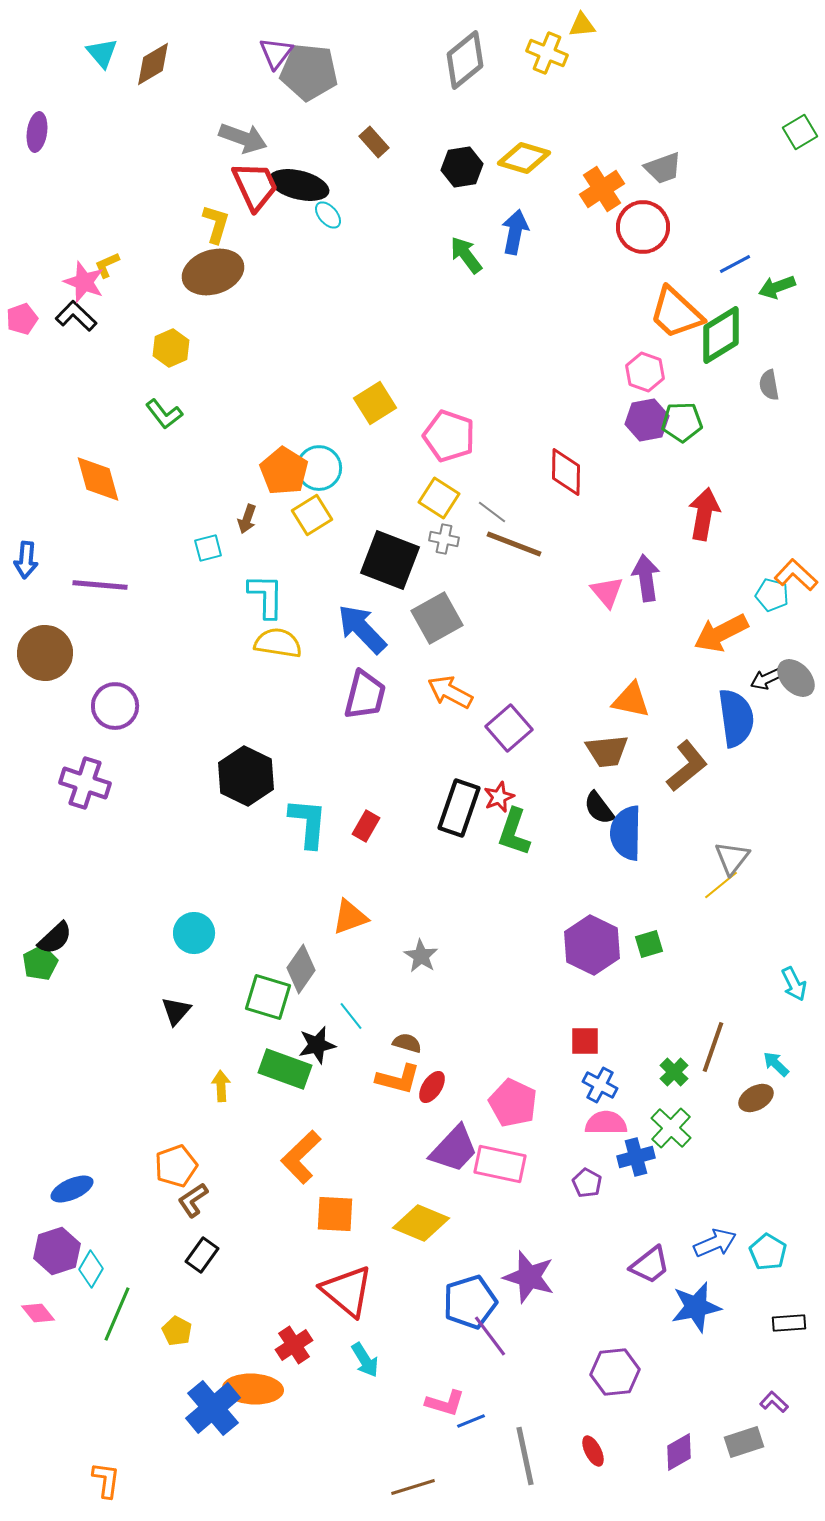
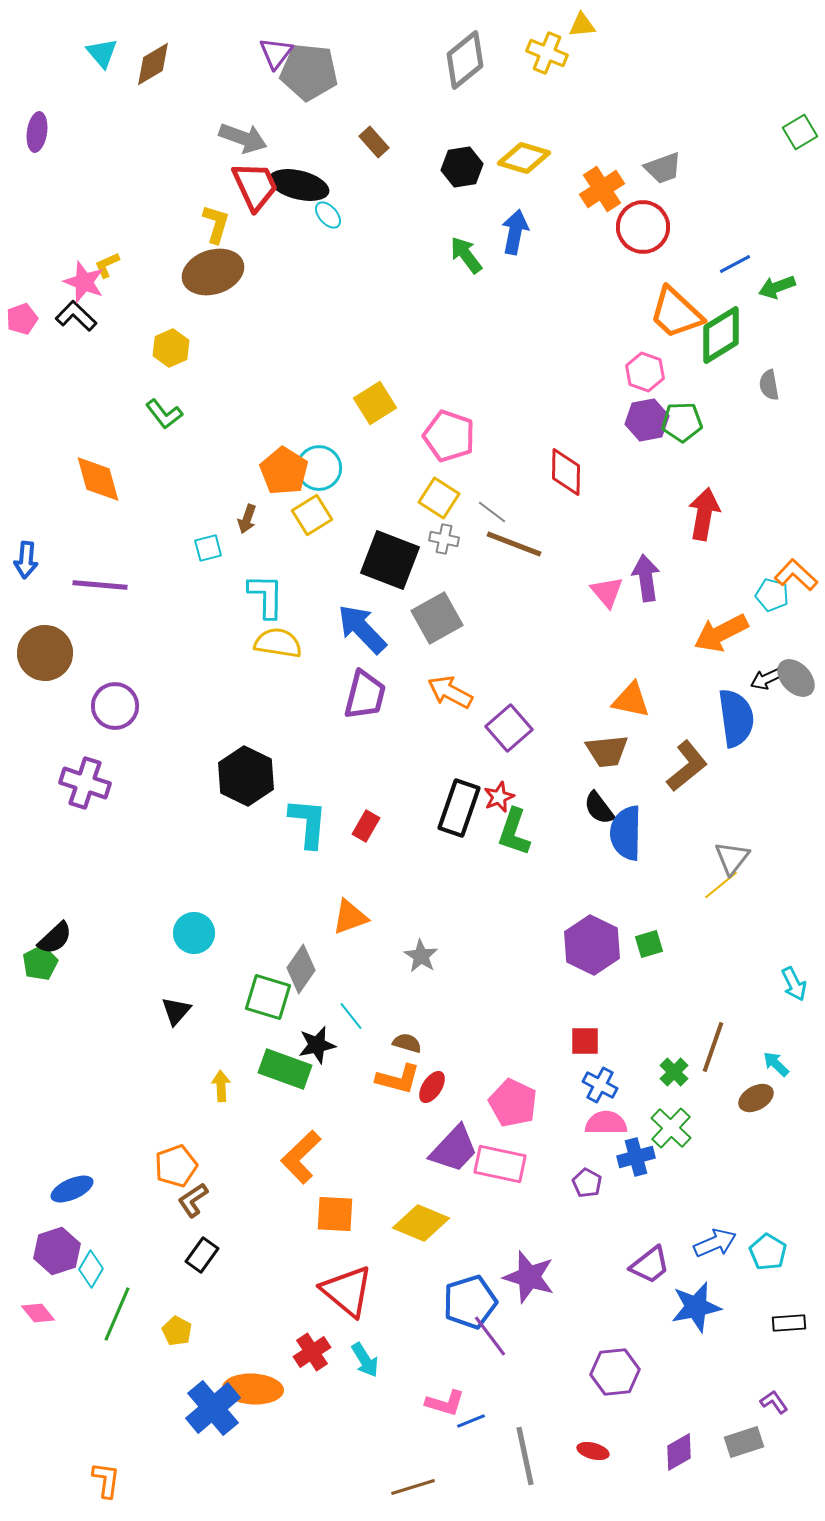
red cross at (294, 1345): moved 18 px right, 7 px down
purple L-shape at (774, 1402): rotated 12 degrees clockwise
red ellipse at (593, 1451): rotated 48 degrees counterclockwise
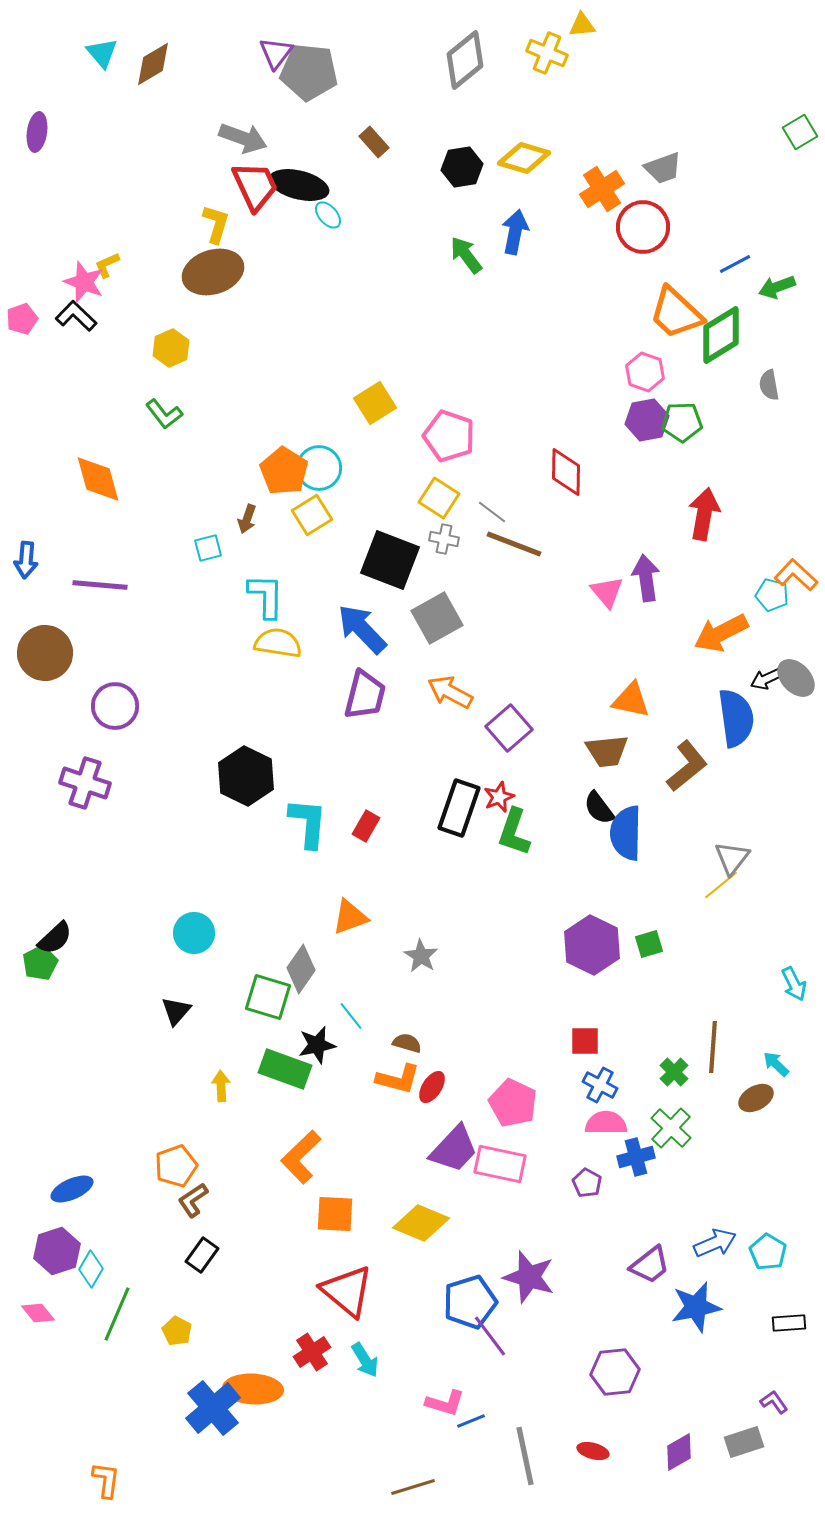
brown line at (713, 1047): rotated 15 degrees counterclockwise
